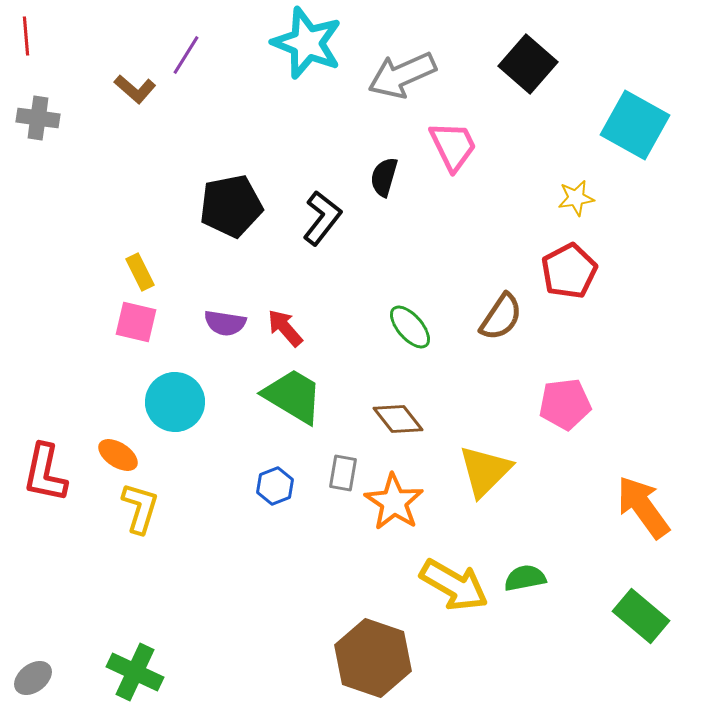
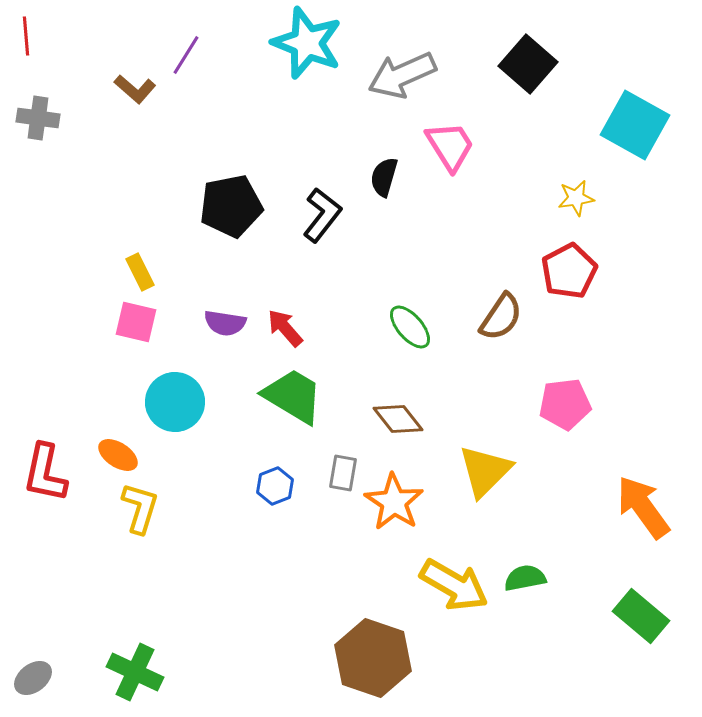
pink trapezoid: moved 3 px left; rotated 6 degrees counterclockwise
black L-shape: moved 3 px up
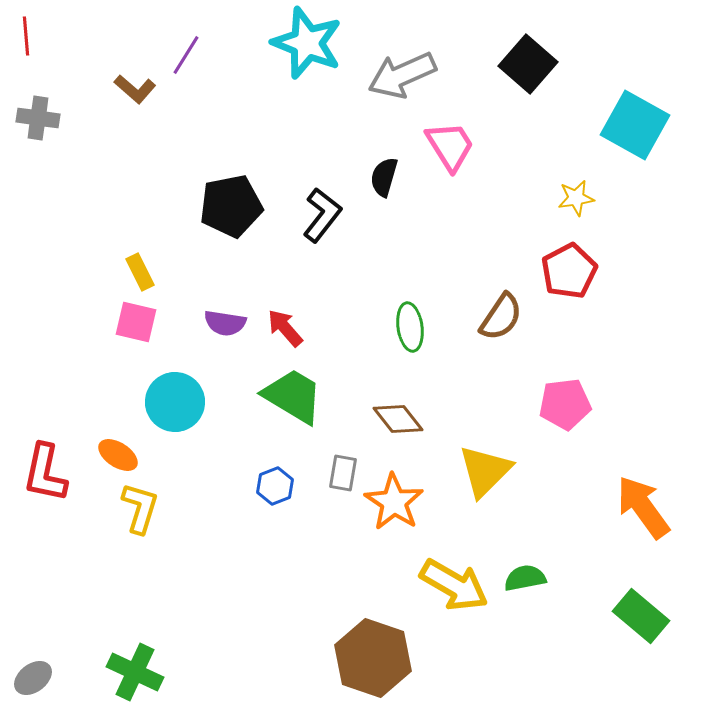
green ellipse: rotated 33 degrees clockwise
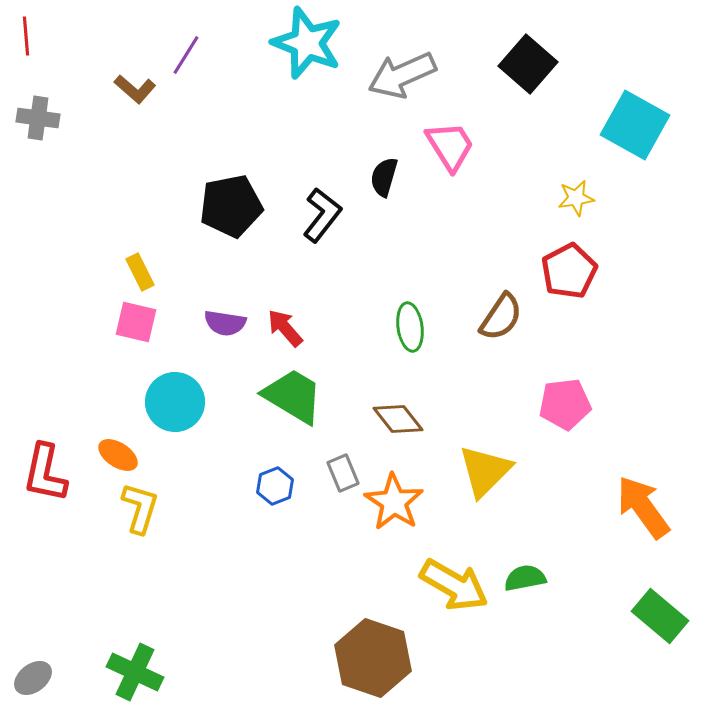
gray rectangle: rotated 33 degrees counterclockwise
green rectangle: moved 19 px right
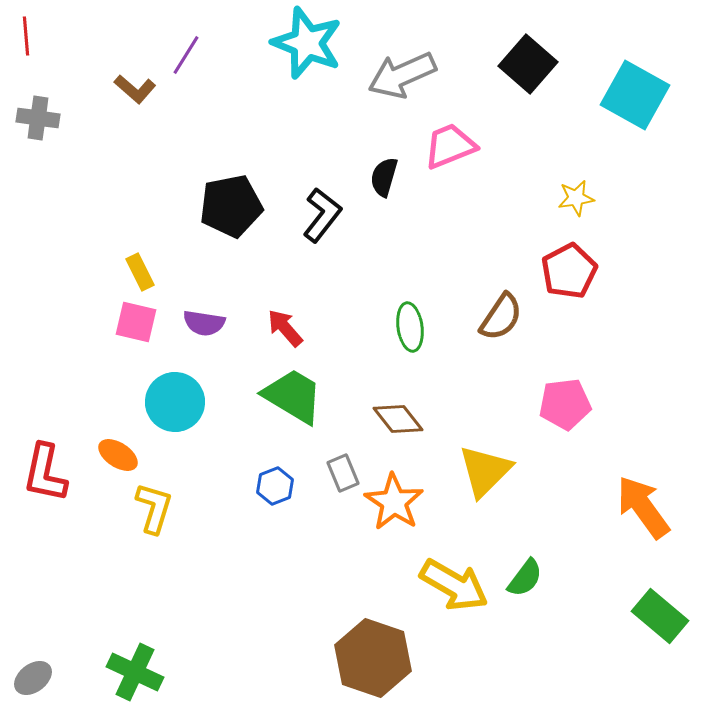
cyan square: moved 30 px up
pink trapezoid: rotated 80 degrees counterclockwise
purple semicircle: moved 21 px left
yellow L-shape: moved 14 px right
green semicircle: rotated 138 degrees clockwise
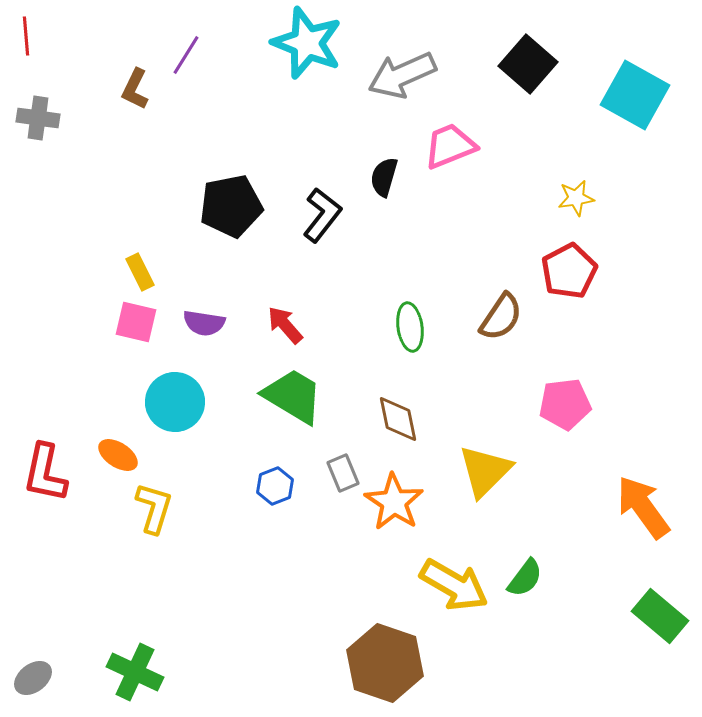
brown L-shape: rotated 75 degrees clockwise
red arrow: moved 3 px up
brown diamond: rotated 27 degrees clockwise
brown hexagon: moved 12 px right, 5 px down
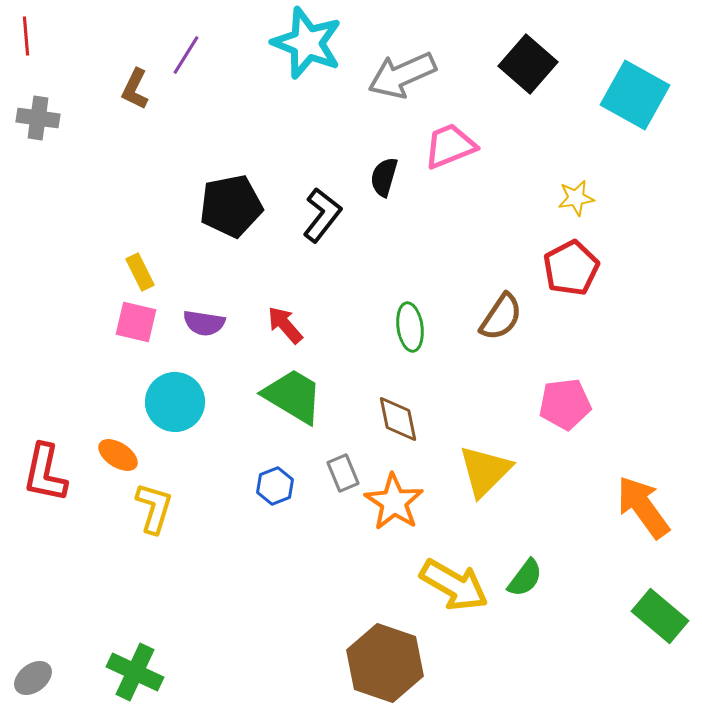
red pentagon: moved 2 px right, 3 px up
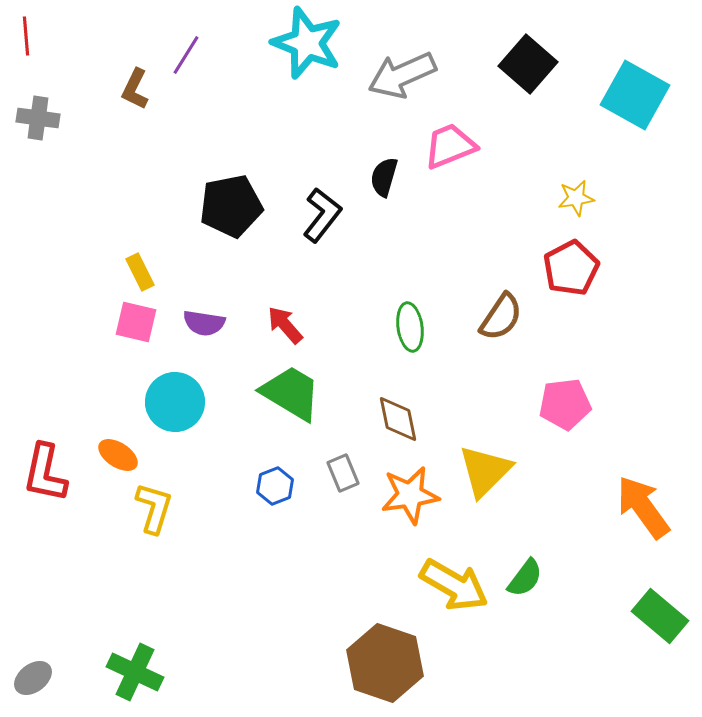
green trapezoid: moved 2 px left, 3 px up
orange star: moved 16 px right, 7 px up; rotated 30 degrees clockwise
